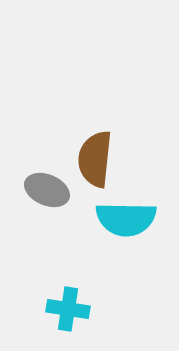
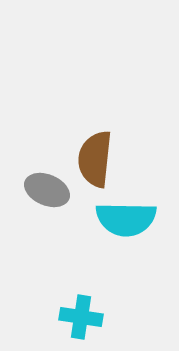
cyan cross: moved 13 px right, 8 px down
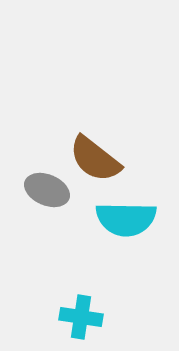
brown semicircle: rotated 58 degrees counterclockwise
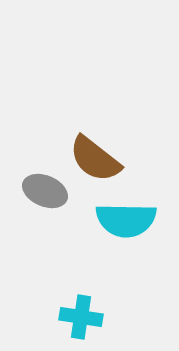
gray ellipse: moved 2 px left, 1 px down
cyan semicircle: moved 1 px down
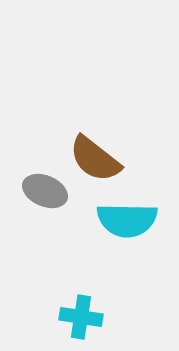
cyan semicircle: moved 1 px right
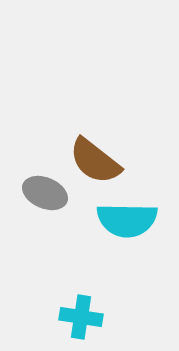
brown semicircle: moved 2 px down
gray ellipse: moved 2 px down
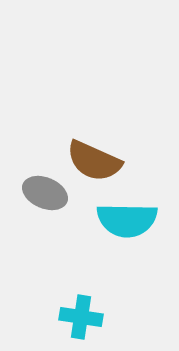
brown semicircle: moved 1 px left; rotated 14 degrees counterclockwise
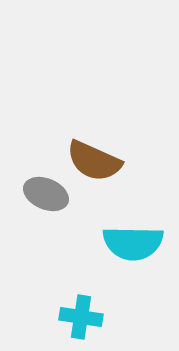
gray ellipse: moved 1 px right, 1 px down
cyan semicircle: moved 6 px right, 23 px down
